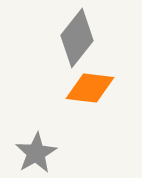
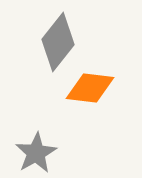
gray diamond: moved 19 px left, 4 px down
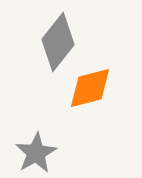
orange diamond: rotated 21 degrees counterclockwise
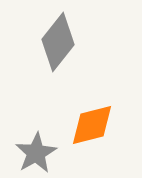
orange diamond: moved 2 px right, 37 px down
